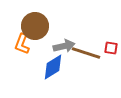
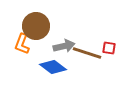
brown circle: moved 1 px right
red square: moved 2 px left
brown line: moved 1 px right
blue diamond: rotated 68 degrees clockwise
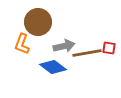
brown circle: moved 2 px right, 4 px up
brown line: rotated 28 degrees counterclockwise
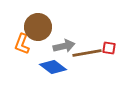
brown circle: moved 5 px down
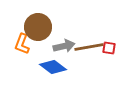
brown line: moved 2 px right, 6 px up
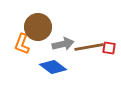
gray arrow: moved 1 px left, 2 px up
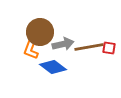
brown circle: moved 2 px right, 5 px down
orange L-shape: moved 9 px right, 5 px down
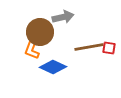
gray arrow: moved 27 px up
orange L-shape: moved 1 px right
blue diamond: rotated 12 degrees counterclockwise
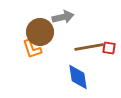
orange L-shape: rotated 40 degrees counterclockwise
blue diamond: moved 25 px right, 10 px down; rotated 56 degrees clockwise
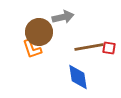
brown circle: moved 1 px left
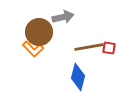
orange L-shape: moved 1 px right; rotated 25 degrees counterclockwise
blue diamond: rotated 24 degrees clockwise
